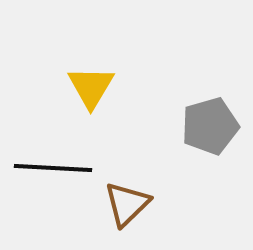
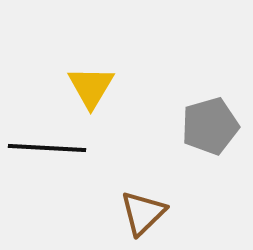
black line: moved 6 px left, 20 px up
brown triangle: moved 16 px right, 9 px down
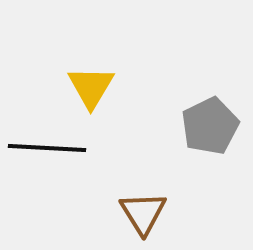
gray pentagon: rotated 10 degrees counterclockwise
brown triangle: rotated 18 degrees counterclockwise
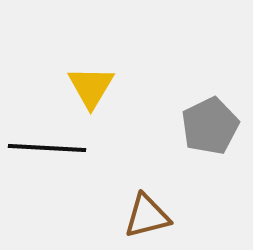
brown triangle: moved 4 px right, 3 px down; rotated 48 degrees clockwise
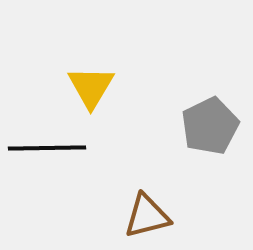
black line: rotated 4 degrees counterclockwise
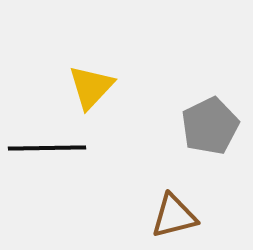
yellow triangle: rotated 12 degrees clockwise
brown triangle: moved 27 px right
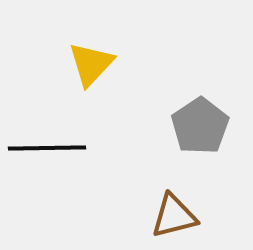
yellow triangle: moved 23 px up
gray pentagon: moved 10 px left; rotated 8 degrees counterclockwise
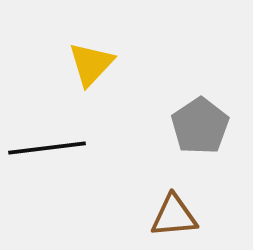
black line: rotated 6 degrees counterclockwise
brown triangle: rotated 9 degrees clockwise
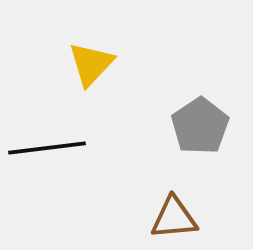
brown triangle: moved 2 px down
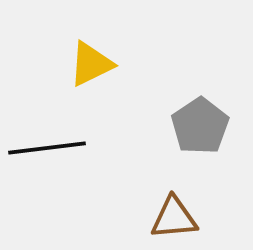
yellow triangle: rotated 21 degrees clockwise
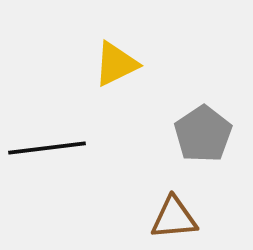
yellow triangle: moved 25 px right
gray pentagon: moved 3 px right, 8 px down
